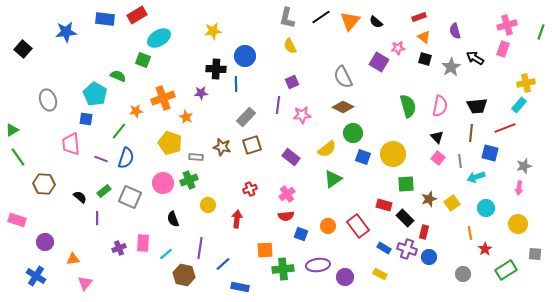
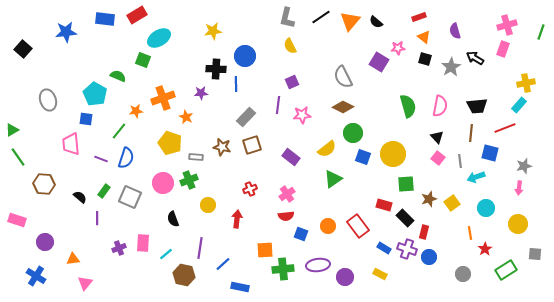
green rectangle at (104, 191): rotated 16 degrees counterclockwise
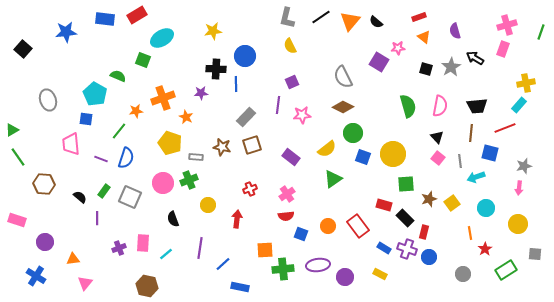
cyan ellipse at (159, 38): moved 3 px right
black square at (425, 59): moved 1 px right, 10 px down
brown hexagon at (184, 275): moved 37 px left, 11 px down
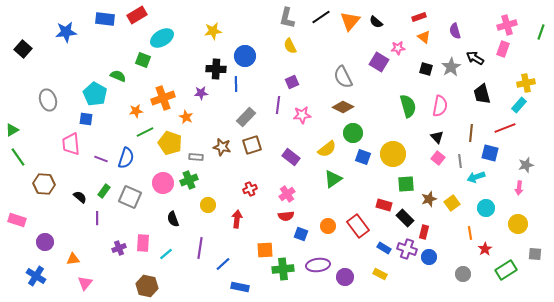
black trapezoid at (477, 106): moved 5 px right, 12 px up; rotated 80 degrees clockwise
green line at (119, 131): moved 26 px right, 1 px down; rotated 24 degrees clockwise
gray star at (524, 166): moved 2 px right, 1 px up
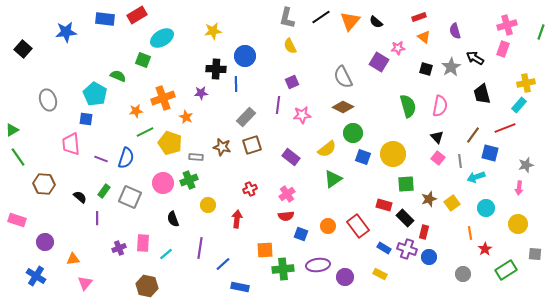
brown line at (471, 133): moved 2 px right, 2 px down; rotated 30 degrees clockwise
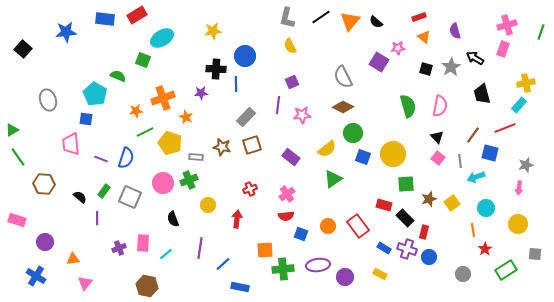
orange line at (470, 233): moved 3 px right, 3 px up
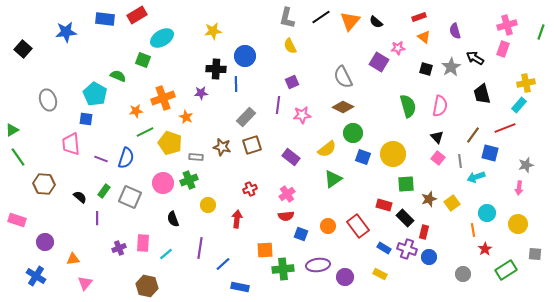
cyan circle at (486, 208): moved 1 px right, 5 px down
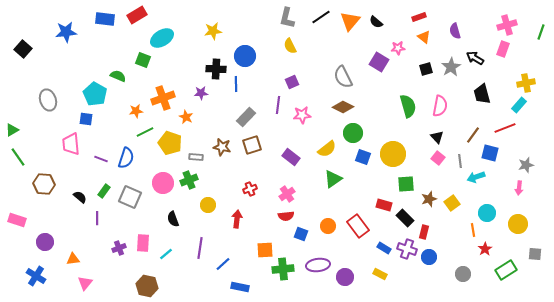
black square at (426, 69): rotated 32 degrees counterclockwise
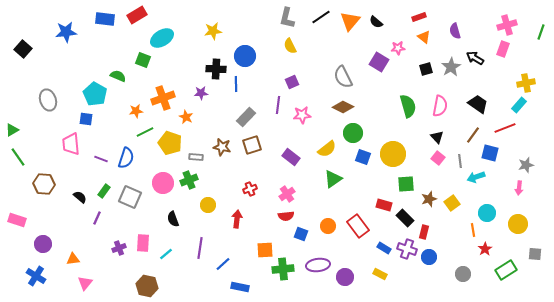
black trapezoid at (482, 94): moved 4 px left, 10 px down; rotated 140 degrees clockwise
purple line at (97, 218): rotated 24 degrees clockwise
purple circle at (45, 242): moved 2 px left, 2 px down
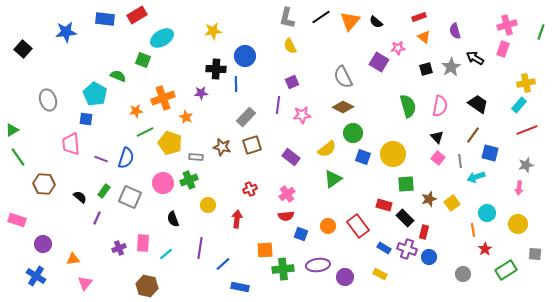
red line at (505, 128): moved 22 px right, 2 px down
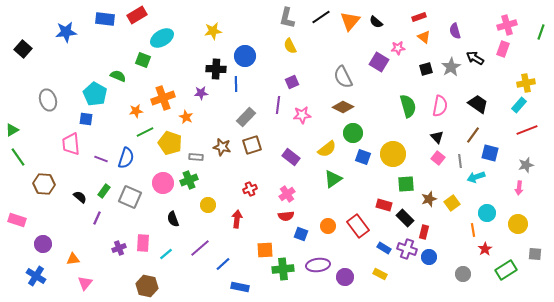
purple line at (200, 248): rotated 40 degrees clockwise
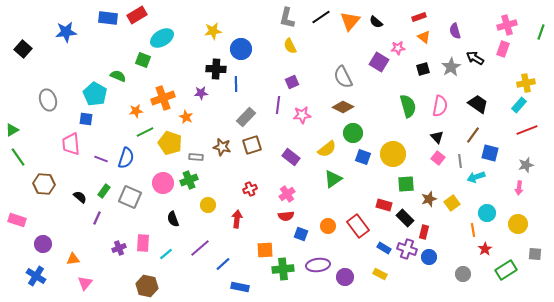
blue rectangle at (105, 19): moved 3 px right, 1 px up
blue circle at (245, 56): moved 4 px left, 7 px up
black square at (426, 69): moved 3 px left
